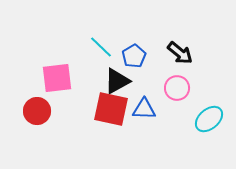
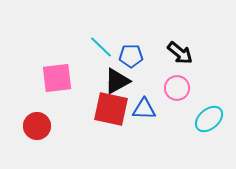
blue pentagon: moved 3 px left; rotated 30 degrees clockwise
red circle: moved 15 px down
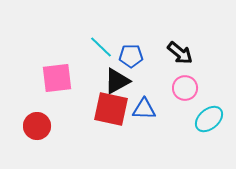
pink circle: moved 8 px right
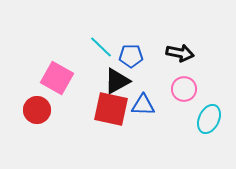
black arrow: rotated 28 degrees counterclockwise
pink square: rotated 36 degrees clockwise
pink circle: moved 1 px left, 1 px down
blue triangle: moved 1 px left, 4 px up
cyan ellipse: rotated 24 degrees counterclockwise
red circle: moved 16 px up
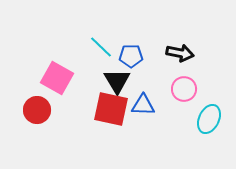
black triangle: rotated 32 degrees counterclockwise
